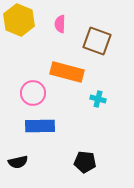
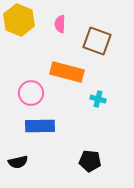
pink circle: moved 2 px left
black pentagon: moved 5 px right, 1 px up
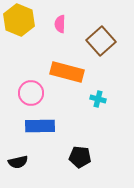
brown square: moved 4 px right; rotated 28 degrees clockwise
black pentagon: moved 10 px left, 4 px up
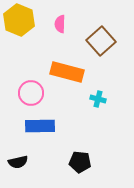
black pentagon: moved 5 px down
